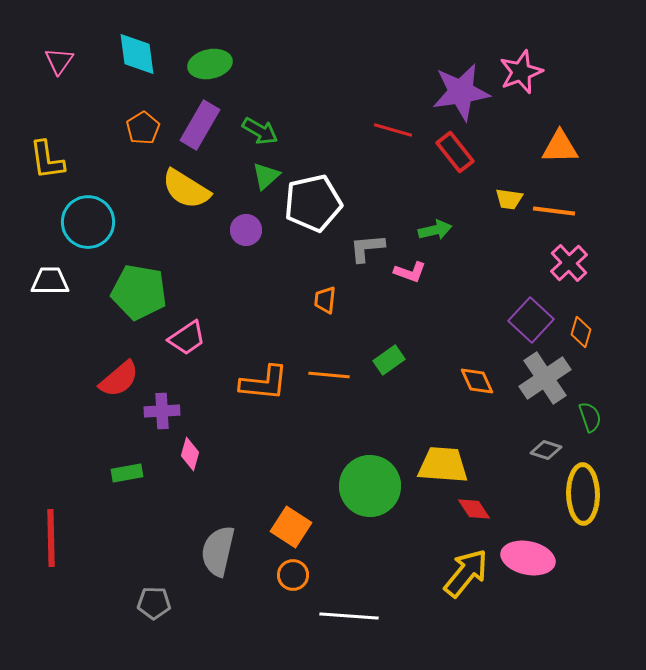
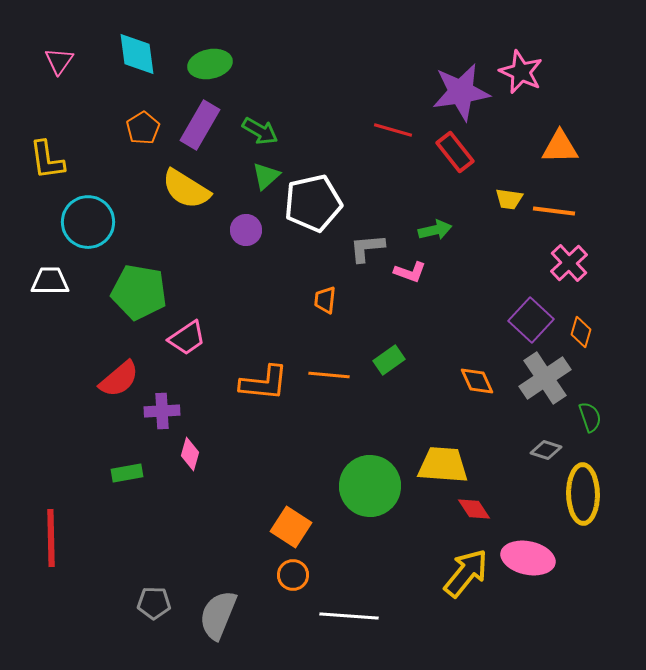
pink star at (521, 72): rotated 27 degrees counterclockwise
gray semicircle at (218, 551): moved 64 px down; rotated 9 degrees clockwise
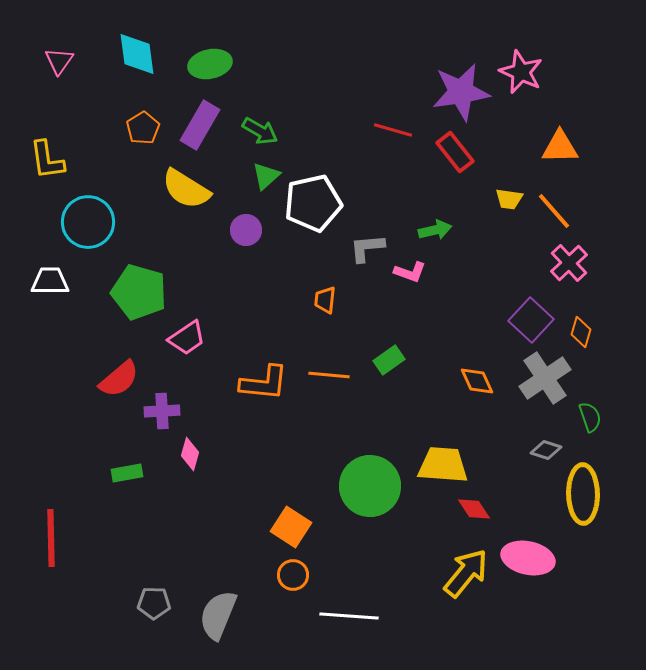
orange line at (554, 211): rotated 42 degrees clockwise
green pentagon at (139, 292): rotated 6 degrees clockwise
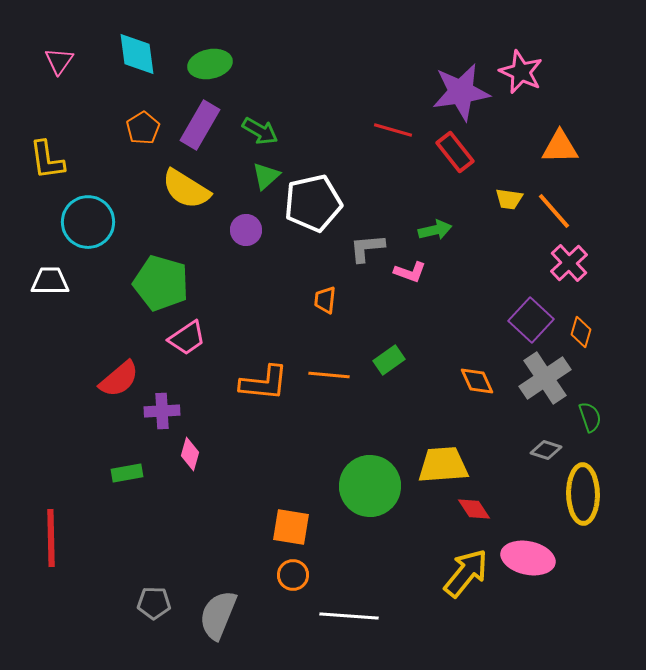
green pentagon at (139, 292): moved 22 px right, 9 px up
yellow trapezoid at (443, 465): rotated 8 degrees counterclockwise
orange square at (291, 527): rotated 24 degrees counterclockwise
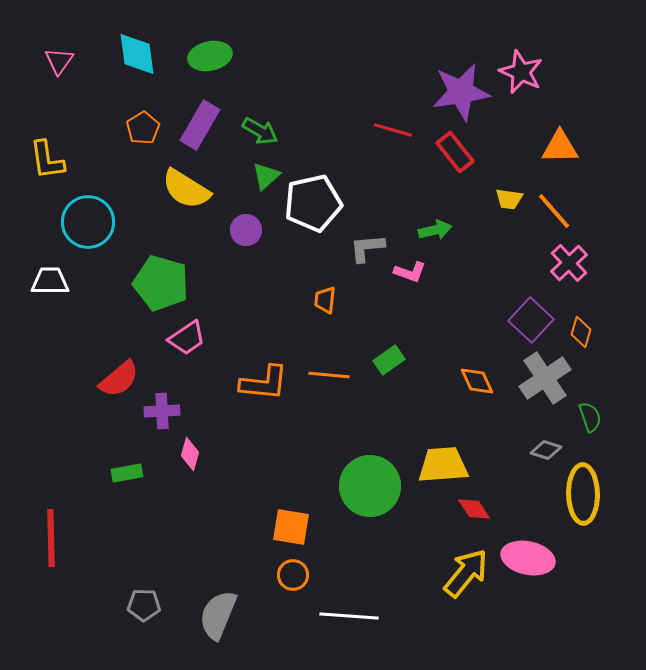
green ellipse at (210, 64): moved 8 px up
gray pentagon at (154, 603): moved 10 px left, 2 px down
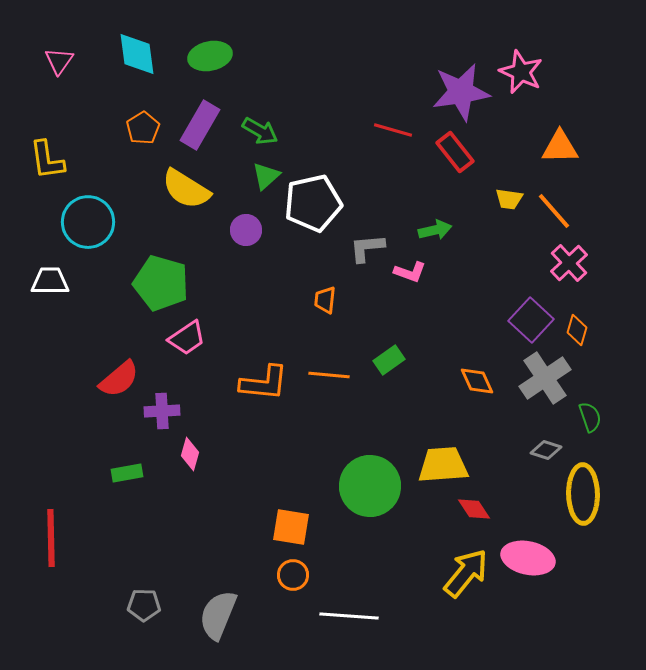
orange diamond at (581, 332): moved 4 px left, 2 px up
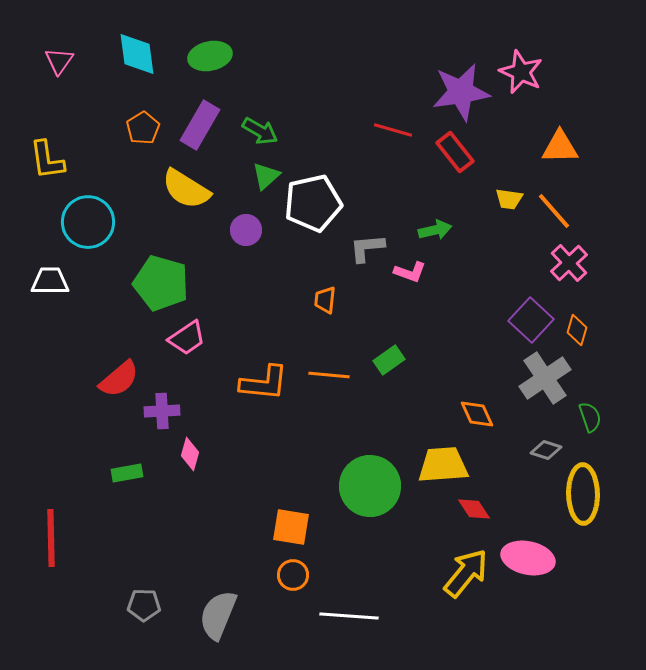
orange diamond at (477, 381): moved 33 px down
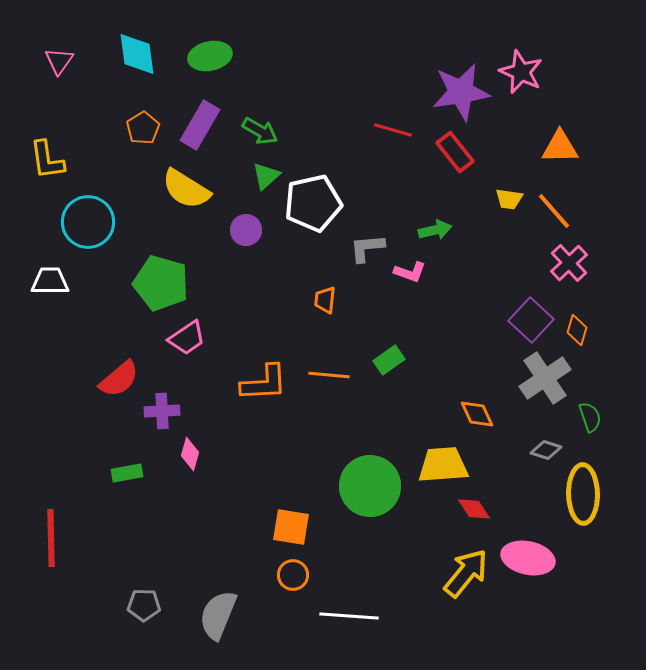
orange L-shape at (264, 383): rotated 9 degrees counterclockwise
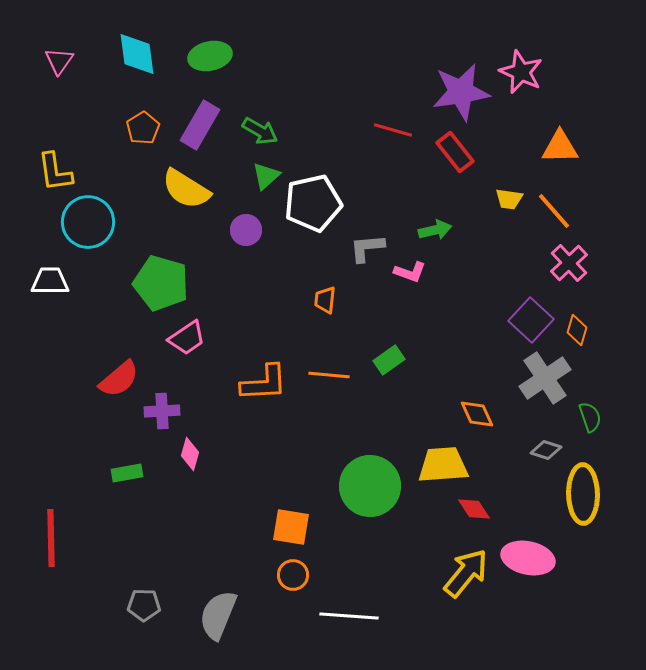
yellow L-shape at (47, 160): moved 8 px right, 12 px down
